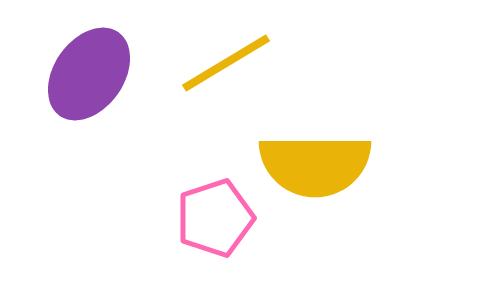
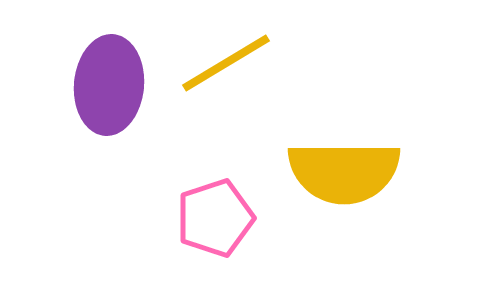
purple ellipse: moved 20 px right, 11 px down; rotated 30 degrees counterclockwise
yellow semicircle: moved 29 px right, 7 px down
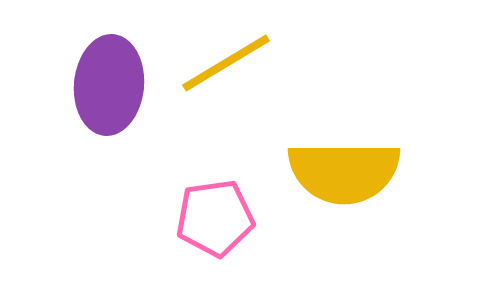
pink pentagon: rotated 10 degrees clockwise
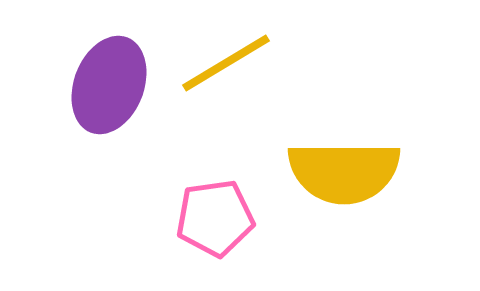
purple ellipse: rotated 16 degrees clockwise
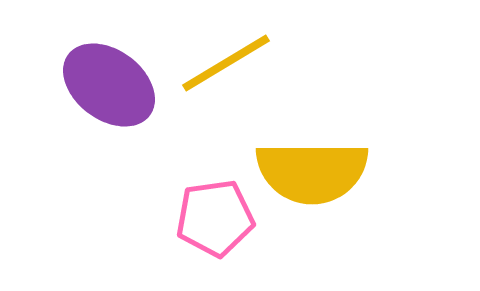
purple ellipse: rotated 74 degrees counterclockwise
yellow semicircle: moved 32 px left
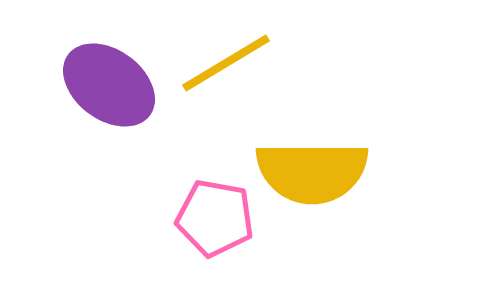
pink pentagon: rotated 18 degrees clockwise
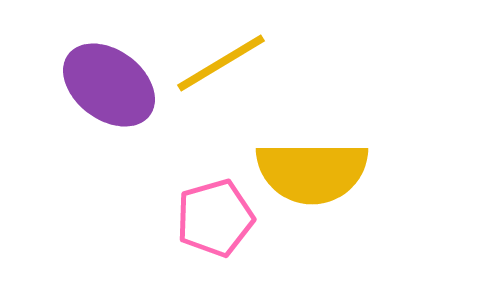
yellow line: moved 5 px left
pink pentagon: rotated 26 degrees counterclockwise
